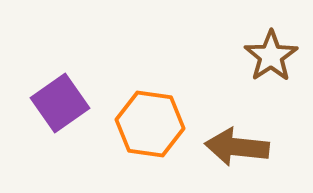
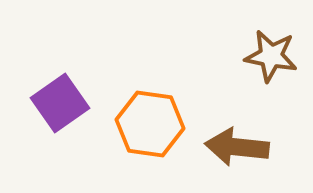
brown star: rotated 28 degrees counterclockwise
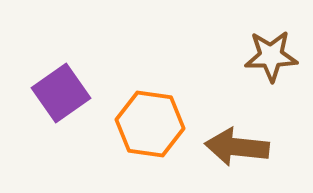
brown star: rotated 12 degrees counterclockwise
purple square: moved 1 px right, 10 px up
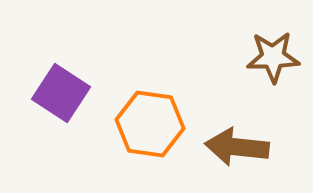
brown star: moved 2 px right, 1 px down
purple square: rotated 22 degrees counterclockwise
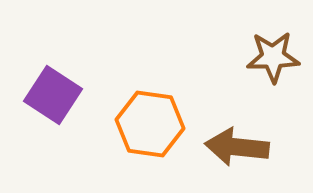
purple square: moved 8 px left, 2 px down
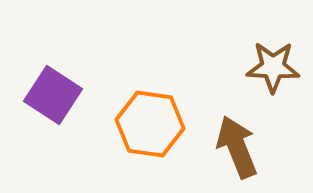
brown star: moved 10 px down; rotated 4 degrees clockwise
brown arrow: rotated 62 degrees clockwise
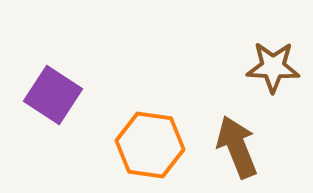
orange hexagon: moved 21 px down
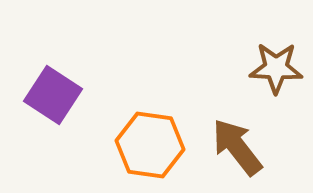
brown star: moved 3 px right, 1 px down
brown arrow: rotated 16 degrees counterclockwise
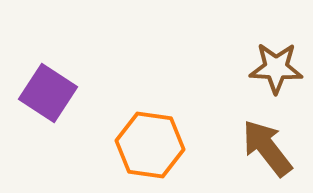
purple square: moved 5 px left, 2 px up
brown arrow: moved 30 px right, 1 px down
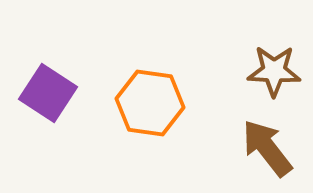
brown star: moved 2 px left, 3 px down
orange hexagon: moved 42 px up
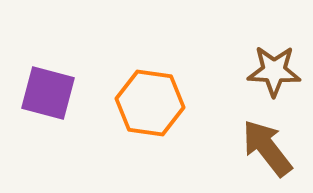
purple square: rotated 18 degrees counterclockwise
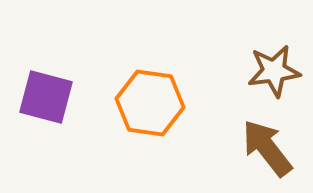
brown star: rotated 10 degrees counterclockwise
purple square: moved 2 px left, 4 px down
